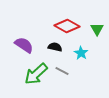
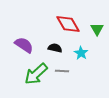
red diamond: moved 1 px right, 2 px up; rotated 30 degrees clockwise
black semicircle: moved 1 px down
gray line: rotated 24 degrees counterclockwise
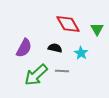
purple semicircle: moved 3 px down; rotated 84 degrees clockwise
green arrow: moved 1 px down
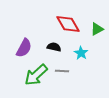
green triangle: rotated 32 degrees clockwise
black semicircle: moved 1 px left, 1 px up
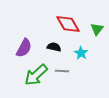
green triangle: rotated 24 degrees counterclockwise
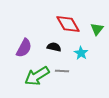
green arrow: moved 1 px right, 1 px down; rotated 10 degrees clockwise
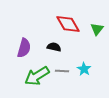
purple semicircle: rotated 12 degrees counterclockwise
cyan star: moved 3 px right, 16 px down
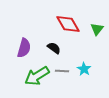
black semicircle: moved 1 px down; rotated 24 degrees clockwise
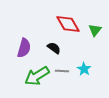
green triangle: moved 2 px left, 1 px down
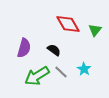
black semicircle: moved 2 px down
gray line: moved 1 px left, 1 px down; rotated 40 degrees clockwise
